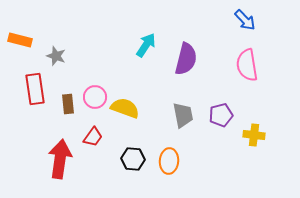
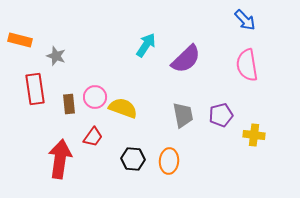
purple semicircle: rotated 32 degrees clockwise
brown rectangle: moved 1 px right
yellow semicircle: moved 2 px left
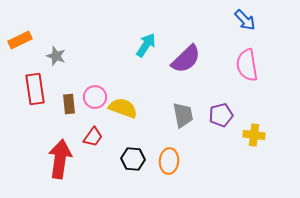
orange rectangle: rotated 40 degrees counterclockwise
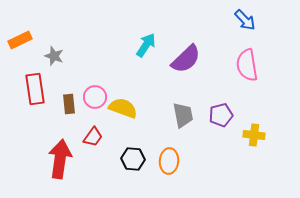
gray star: moved 2 px left
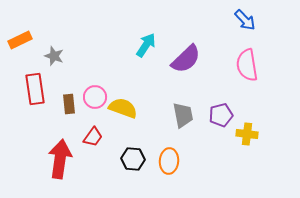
yellow cross: moved 7 px left, 1 px up
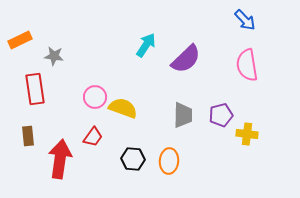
gray star: rotated 12 degrees counterclockwise
brown rectangle: moved 41 px left, 32 px down
gray trapezoid: rotated 12 degrees clockwise
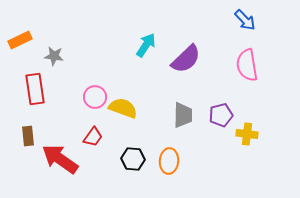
red arrow: rotated 63 degrees counterclockwise
